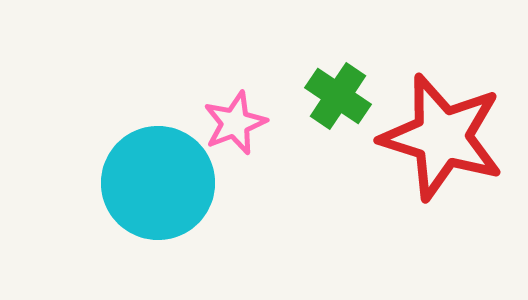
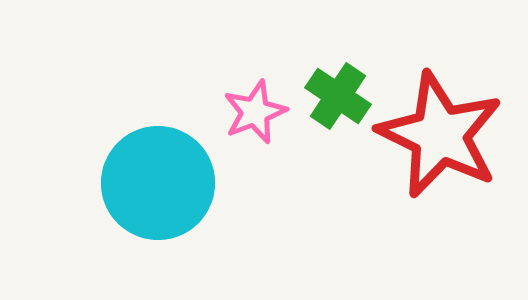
pink star: moved 20 px right, 11 px up
red star: moved 2 px left, 2 px up; rotated 9 degrees clockwise
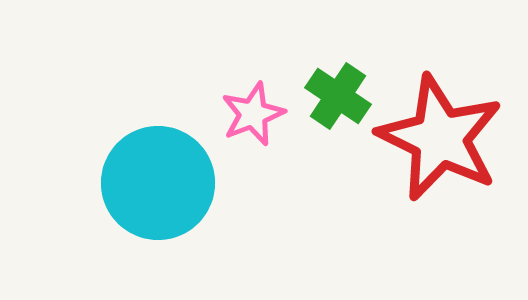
pink star: moved 2 px left, 2 px down
red star: moved 3 px down
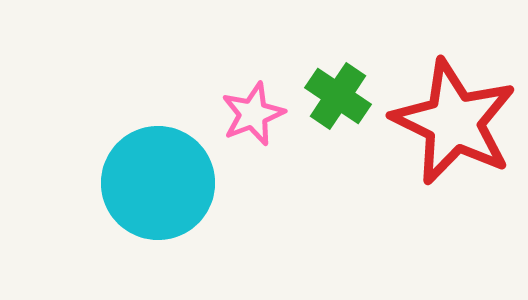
red star: moved 14 px right, 16 px up
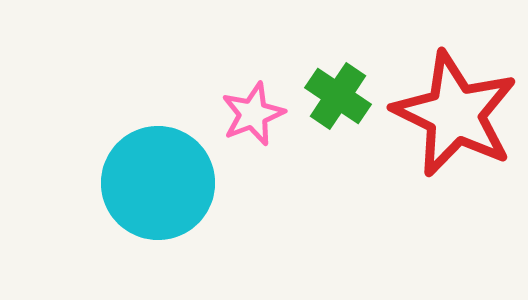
red star: moved 1 px right, 8 px up
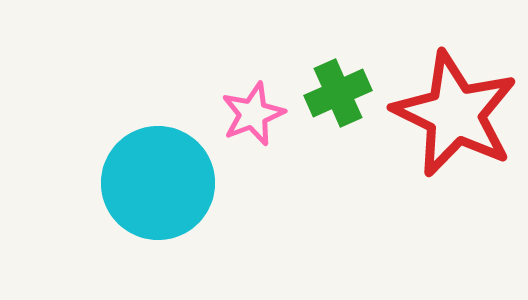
green cross: moved 3 px up; rotated 32 degrees clockwise
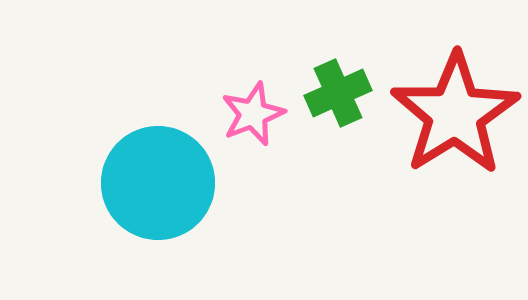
red star: rotated 14 degrees clockwise
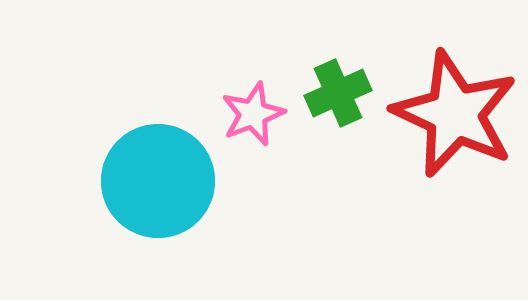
red star: rotated 15 degrees counterclockwise
cyan circle: moved 2 px up
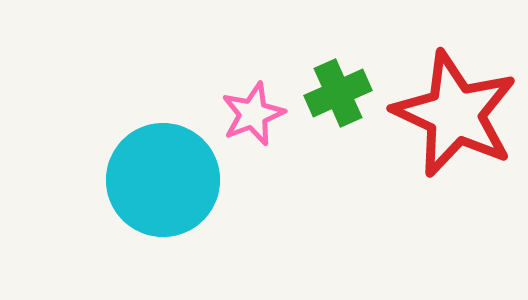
cyan circle: moved 5 px right, 1 px up
